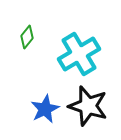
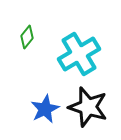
black star: moved 1 px down
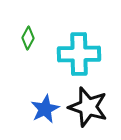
green diamond: moved 1 px right, 1 px down; rotated 10 degrees counterclockwise
cyan cross: rotated 30 degrees clockwise
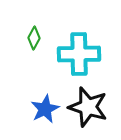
green diamond: moved 6 px right
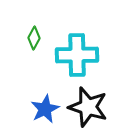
cyan cross: moved 2 px left, 1 px down
